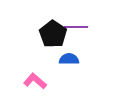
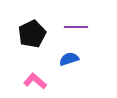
black pentagon: moved 21 px left; rotated 12 degrees clockwise
blue semicircle: rotated 18 degrees counterclockwise
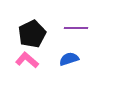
purple line: moved 1 px down
pink L-shape: moved 8 px left, 21 px up
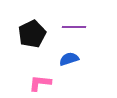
purple line: moved 2 px left, 1 px up
pink L-shape: moved 13 px right, 23 px down; rotated 35 degrees counterclockwise
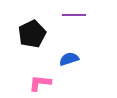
purple line: moved 12 px up
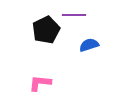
black pentagon: moved 14 px right, 4 px up
blue semicircle: moved 20 px right, 14 px up
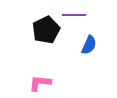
blue semicircle: rotated 132 degrees clockwise
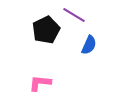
purple line: rotated 30 degrees clockwise
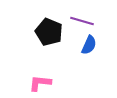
purple line: moved 8 px right, 6 px down; rotated 15 degrees counterclockwise
black pentagon: moved 3 px right, 2 px down; rotated 24 degrees counterclockwise
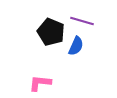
black pentagon: moved 2 px right
blue semicircle: moved 13 px left, 1 px down
